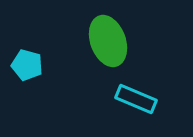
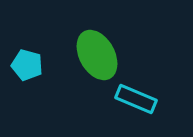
green ellipse: moved 11 px left, 14 px down; rotated 9 degrees counterclockwise
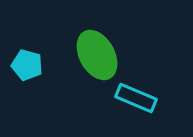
cyan rectangle: moved 1 px up
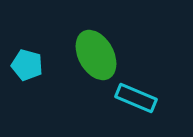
green ellipse: moved 1 px left
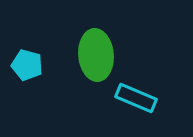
green ellipse: rotated 24 degrees clockwise
